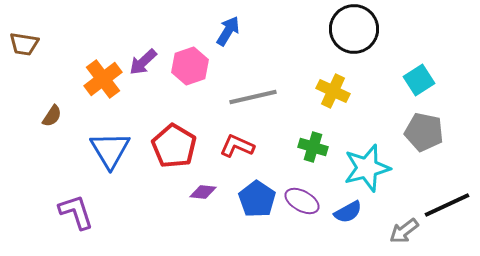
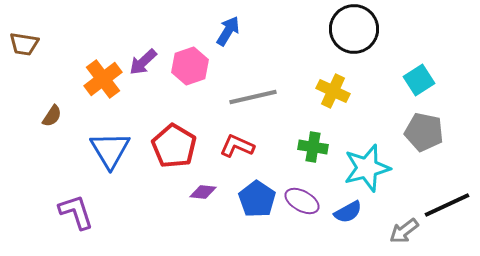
green cross: rotated 8 degrees counterclockwise
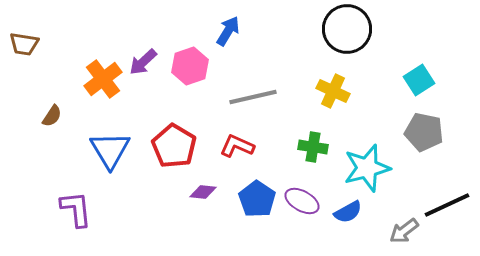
black circle: moved 7 px left
purple L-shape: moved 3 px up; rotated 12 degrees clockwise
